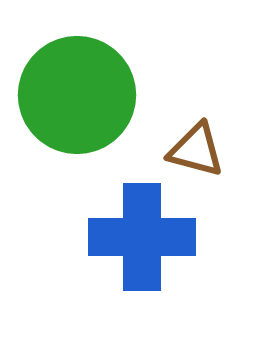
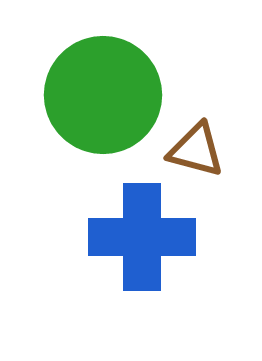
green circle: moved 26 px right
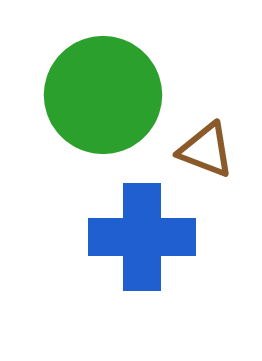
brown triangle: moved 10 px right; rotated 6 degrees clockwise
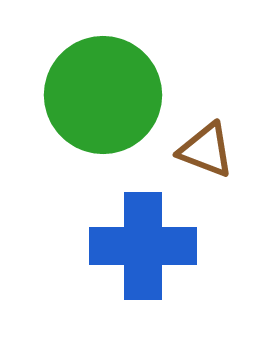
blue cross: moved 1 px right, 9 px down
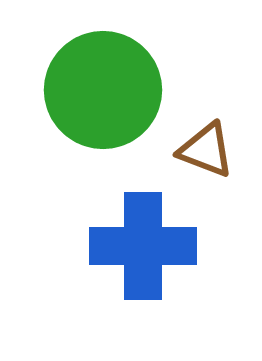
green circle: moved 5 px up
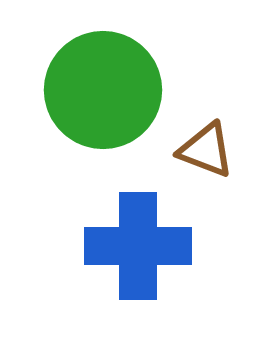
blue cross: moved 5 px left
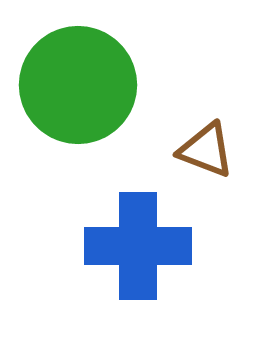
green circle: moved 25 px left, 5 px up
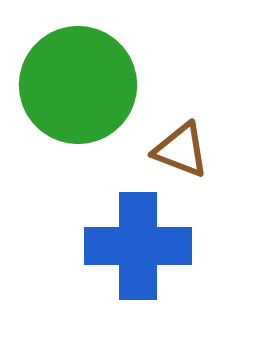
brown triangle: moved 25 px left
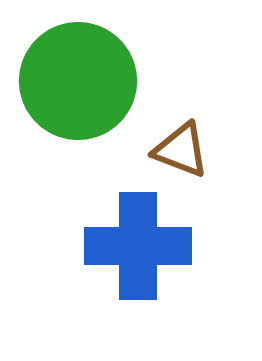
green circle: moved 4 px up
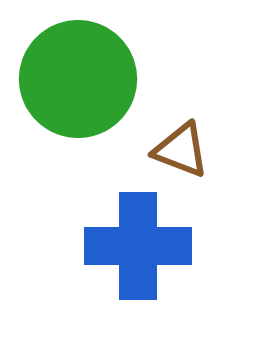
green circle: moved 2 px up
